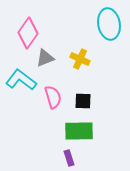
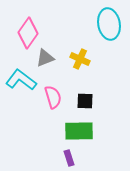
black square: moved 2 px right
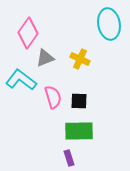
black square: moved 6 px left
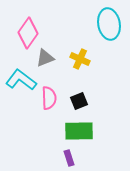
pink semicircle: moved 4 px left, 1 px down; rotated 15 degrees clockwise
black square: rotated 24 degrees counterclockwise
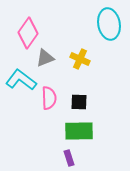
black square: moved 1 px down; rotated 24 degrees clockwise
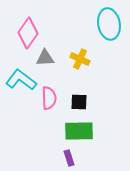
gray triangle: rotated 18 degrees clockwise
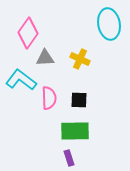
black square: moved 2 px up
green rectangle: moved 4 px left
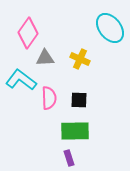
cyan ellipse: moved 1 px right, 4 px down; rotated 28 degrees counterclockwise
